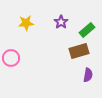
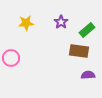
brown rectangle: rotated 24 degrees clockwise
purple semicircle: rotated 104 degrees counterclockwise
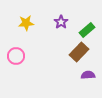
brown rectangle: moved 1 px down; rotated 54 degrees counterclockwise
pink circle: moved 5 px right, 2 px up
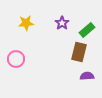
purple star: moved 1 px right, 1 px down
brown rectangle: rotated 30 degrees counterclockwise
pink circle: moved 3 px down
purple semicircle: moved 1 px left, 1 px down
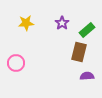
pink circle: moved 4 px down
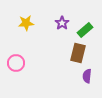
green rectangle: moved 2 px left
brown rectangle: moved 1 px left, 1 px down
purple semicircle: rotated 80 degrees counterclockwise
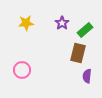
pink circle: moved 6 px right, 7 px down
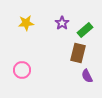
purple semicircle: rotated 32 degrees counterclockwise
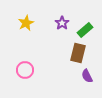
yellow star: rotated 21 degrees counterclockwise
pink circle: moved 3 px right
